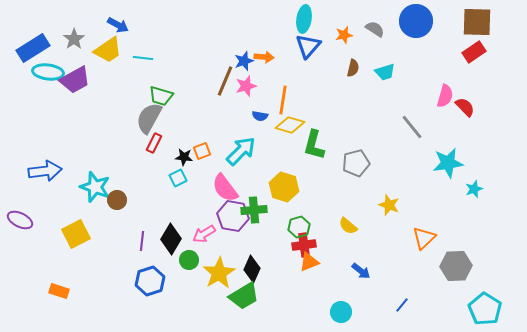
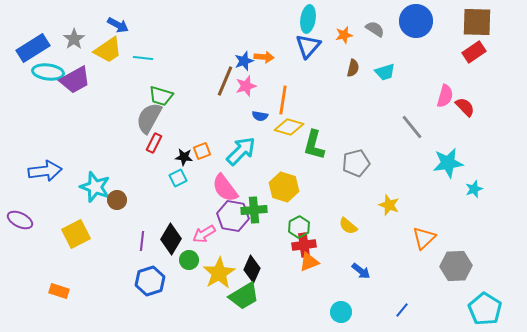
cyan ellipse at (304, 19): moved 4 px right
yellow diamond at (290, 125): moved 1 px left, 2 px down
green hexagon at (299, 227): rotated 10 degrees counterclockwise
blue line at (402, 305): moved 5 px down
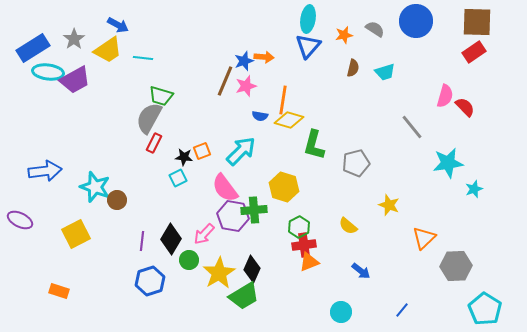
yellow diamond at (289, 127): moved 7 px up
pink arrow at (204, 234): rotated 15 degrees counterclockwise
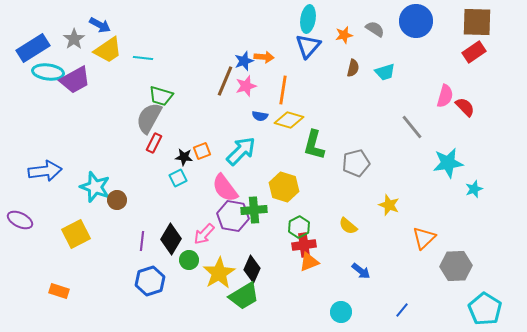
blue arrow at (118, 25): moved 18 px left
orange line at (283, 100): moved 10 px up
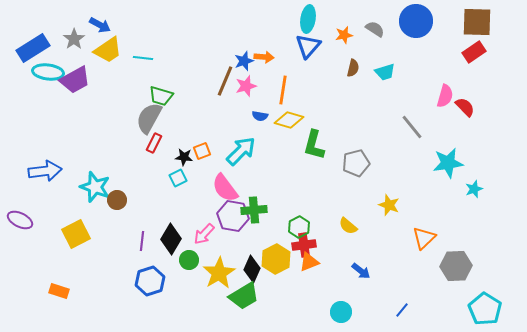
yellow hexagon at (284, 187): moved 8 px left, 72 px down; rotated 16 degrees clockwise
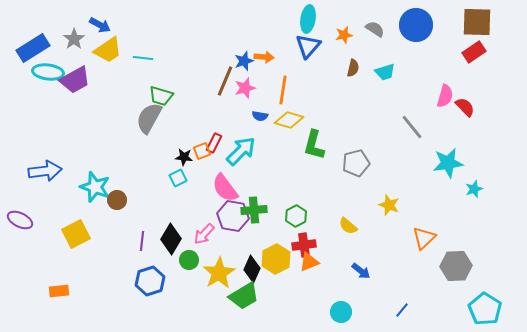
blue circle at (416, 21): moved 4 px down
pink star at (246, 86): moved 1 px left, 2 px down
red rectangle at (154, 143): moved 60 px right
green hexagon at (299, 227): moved 3 px left, 11 px up
orange rectangle at (59, 291): rotated 24 degrees counterclockwise
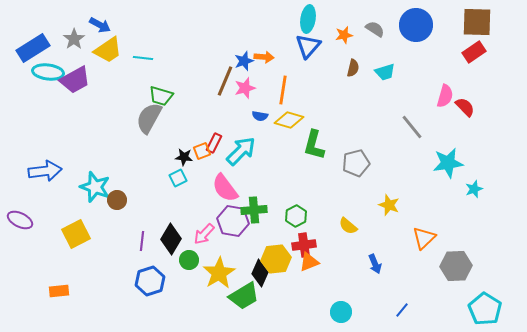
purple hexagon at (233, 216): moved 5 px down
yellow hexagon at (276, 259): rotated 20 degrees clockwise
black diamond at (252, 269): moved 8 px right, 4 px down
blue arrow at (361, 271): moved 14 px right, 7 px up; rotated 30 degrees clockwise
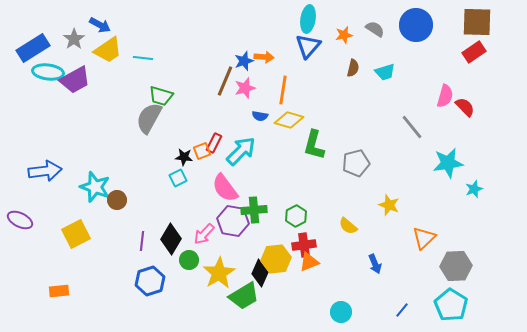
cyan pentagon at (485, 309): moved 34 px left, 4 px up
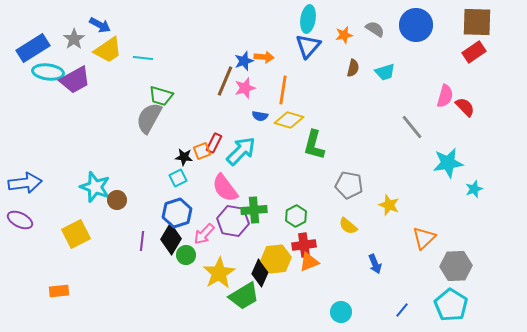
gray pentagon at (356, 163): moved 7 px left, 22 px down; rotated 24 degrees clockwise
blue arrow at (45, 171): moved 20 px left, 12 px down
green circle at (189, 260): moved 3 px left, 5 px up
blue hexagon at (150, 281): moved 27 px right, 68 px up
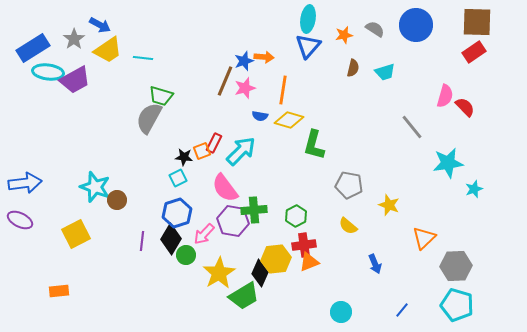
cyan pentagon at (451, 305): moved 6 px right; rotated 16 degrees counterclockwise
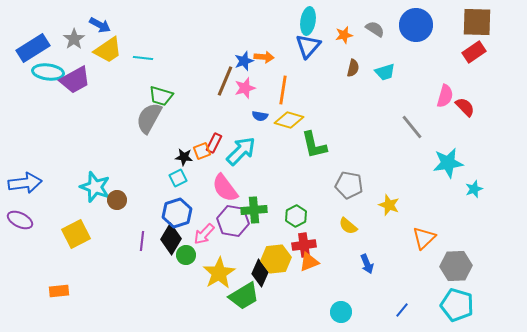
cyan ellipse at (308, 19): moved 2 px down
green L-shape at (314, 145): rotated 28 degrees counterclockwise
blue arrow at (375, 264): moved 8 px left
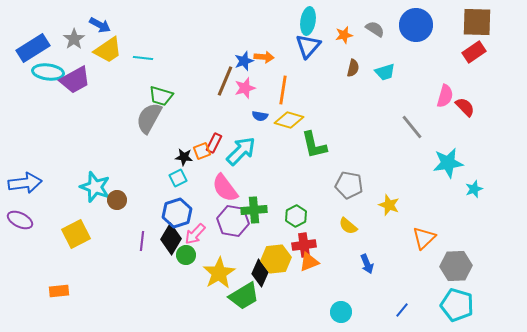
pink arrow at (204, 234): moved 9 px left
